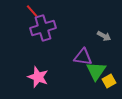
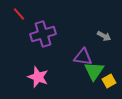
red line: moved 13 px left, 3 px down
purple cross: moved 6 px down
green triangle: moved 2 px left
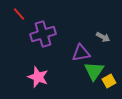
gray arrow: moved 1 px left, 1 px down
purple triangle: moved 2 px left, 4 px up; rotated 18 degrees counterclockwise
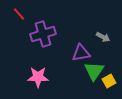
pink star: rotated 20 degrees counterclockwise
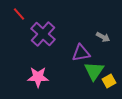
purple cross: rotated 30 degrees counterclockwise
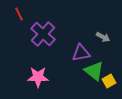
red line: rotated 16 degrees clockwise
green triangle: rotated 25 degrees counterclockwise
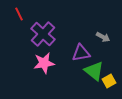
pink star: moved 6 px right, 14 px up; rotated 10 degrees counterclockwise
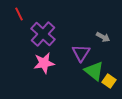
purple triangle: rotated 48 degrees counterclockwise
yellow square: rotated 24 degrees counterclockwise
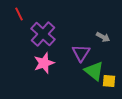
pink star: rotated 10 degrees counterclockwise
yellow square: rotated 32 degrees counterclockwise
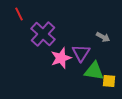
pink star: moved 17 px right, 5 px up
green triangle: rotated 30 degrees counterclockwise
